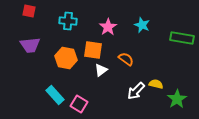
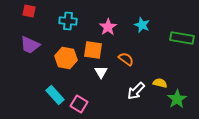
purple trapezoid: rotated 30 degrees clockwise
white triangle: moved 2 px down; rotated 24 degrees counterclockwise
yellow semicircle: moved 4 px right, 1 px up
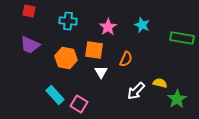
orange square: moved 1 px right
orange semicircle: rotated 77 degrees clockwise
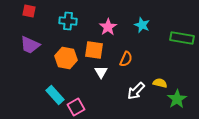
pink square: moved 3 px left, 3 px down; rotated 30 degrees clockwise
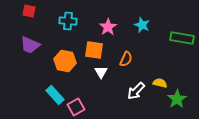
orange hexagon: moved 1 px left, 3 px down
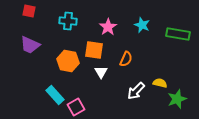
green rectangle: moved 4 px left, 4 px up
orange hexagon: moved 3 px right
green star: rotated 12 degrees clockwise
